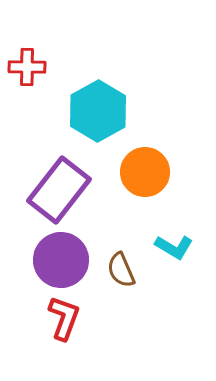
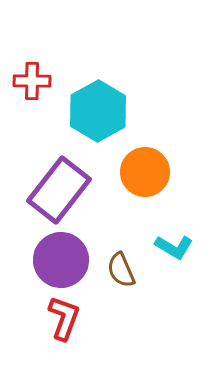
red cross: moved 5 px right, 14 px down
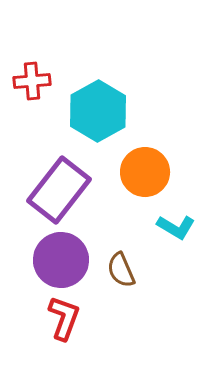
red cross: rotated 6 degrees counterclockwise
cyan L-shape: moved 2 px right, 20 px up
